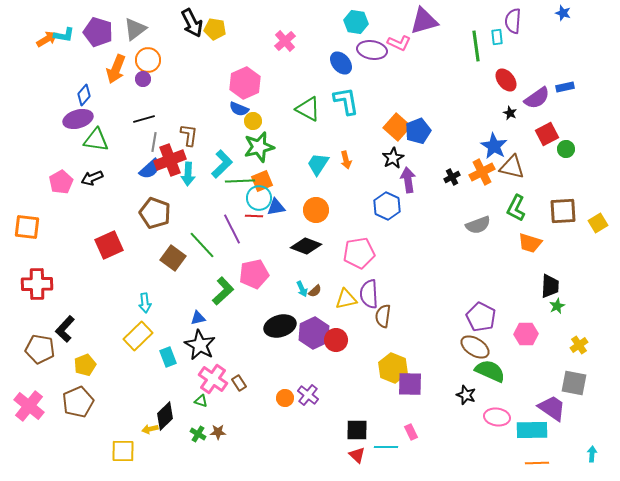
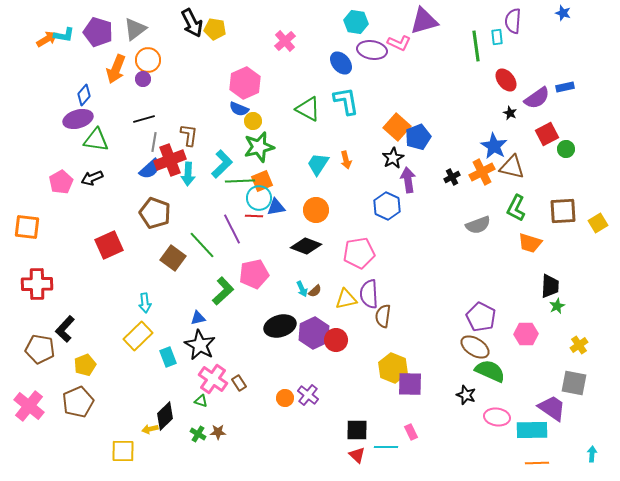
blue pentagon at (418, 131): moved 6 px down
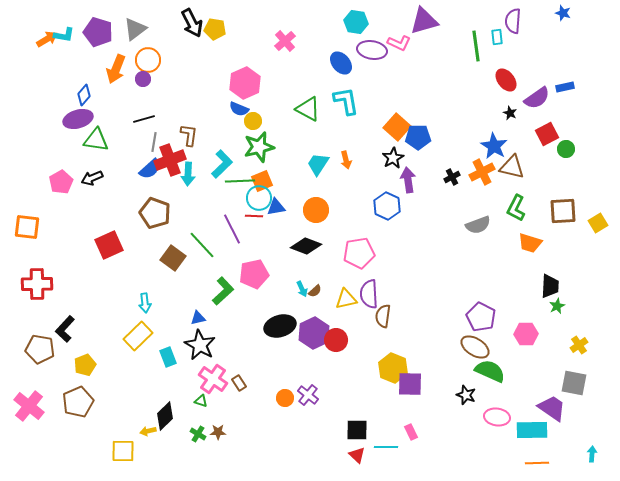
blue pentagon at (418, 137): rotated 20 degrees clockwise
yellow arrow at (150, 429): moved 2 px left, 2 px down
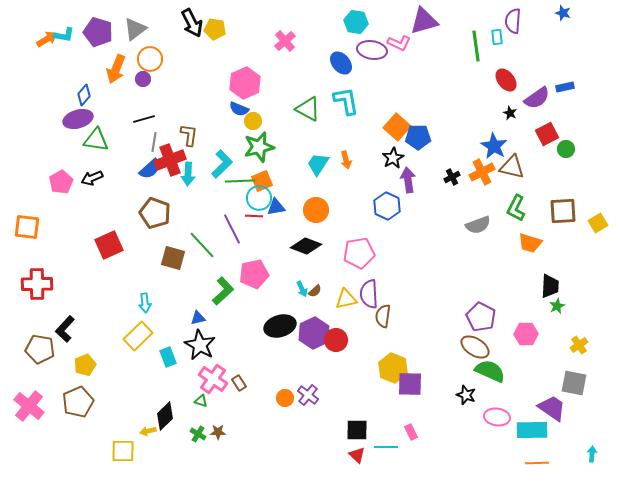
orange circle at (148, 60): moved 2 px right, 1 px up
brown square at (173, 258): rotated 20 degrees counterclockwise
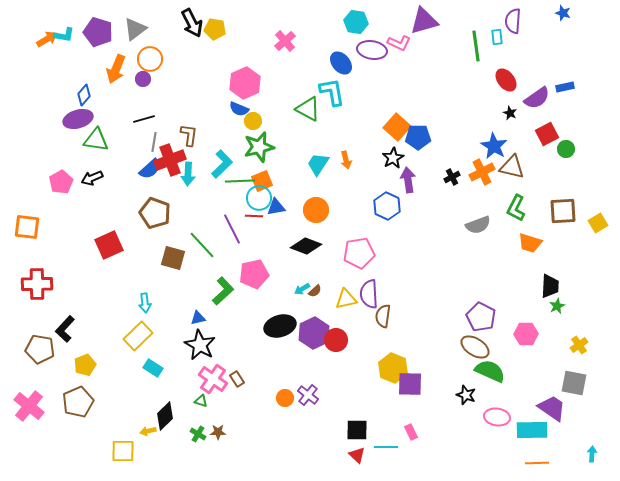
cyan L-shape at (346, 101): moved 14 px left, 9 px up
cyan arrow at (302, 289): rotated 84 degrees clockwise
cyan rectangle at (168, 357): moved 15 px left, 11 px down; rotated 36 degrees counterclockwise
brown rectangle at (239, 383): moved 2 px left, 4 px up
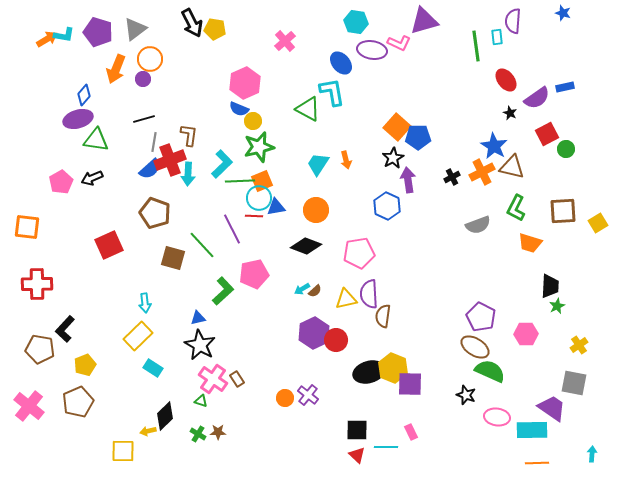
black ellipse at (280, 326): moved 89 px right, 46 px down
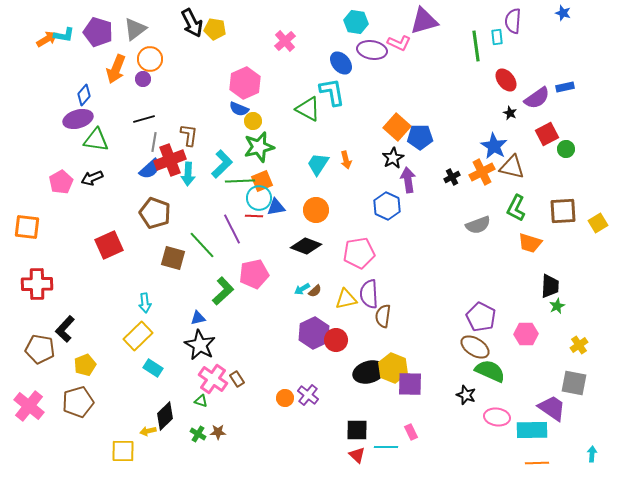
blue pentagon at (418, 137): moved 2 px right
brown pentagon at (78, 402): rotated 8 degrees clockwise
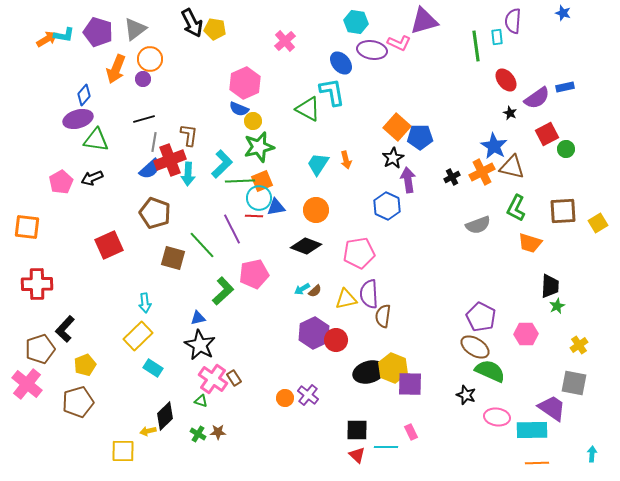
brown pentagon at (40, 349): rotated 28 degrees counterclockwise
brown rectangle at (237, 379): moved 3 px left, 1 px up
pink cross at (29, 406): moved 2 px left, 22 px up
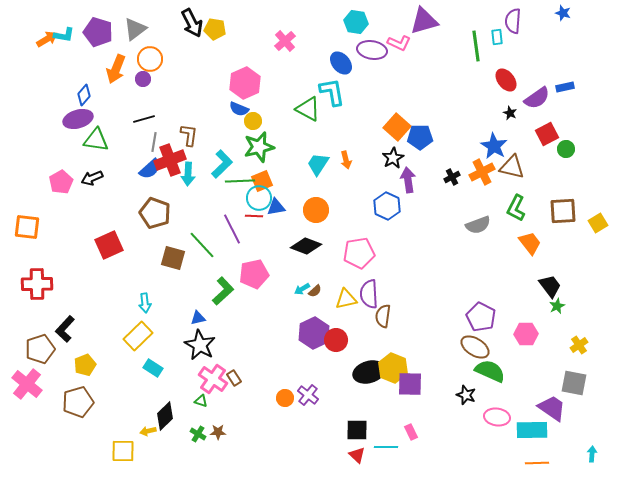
orange trapezoid at (530, 243): rotated 145 degrees counterclockwise
black trapezoid at (550, 286): rotated 40 degrees counterclockwise
